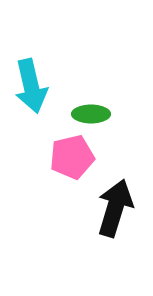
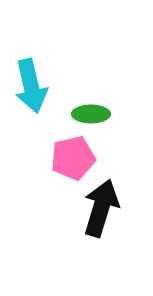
pink pentagon: moved 1 px right, 1 px down
black arrow: moved 14 px left
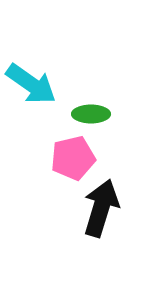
cyan arrow: moved 2 px up; rotated 42 degrees counterclockwise
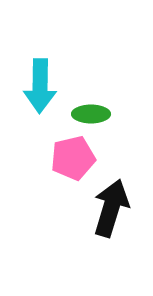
cyan arrow: moved 9 px right, 2 px down; rotated 56 degrees clockwise
black arrow: moved 10 px right
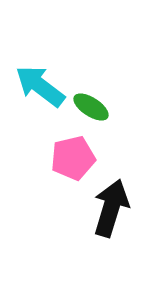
cyan arrow: rotated 126 degrees clockwise
green ellipse: moved 7 px up; rotated 33 degrees clockwise
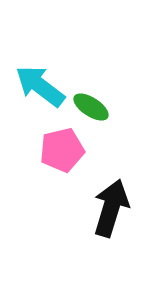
pink pentagon: moved 11 px left, 8 px up
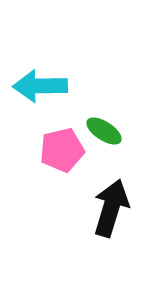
cyan arrow: rotated 38 degrees counterclockwise
green ellipse: moved 13 px right, 24 px down
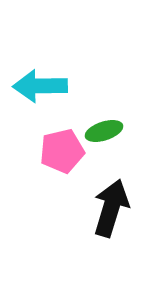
green ellipse: rotated 51 degrees counterclockwise
pink pentagon: moved 1 px down
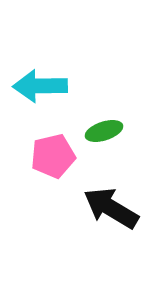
pink pentagon: moved 9 px left, 5 px down
black arrow: rotated 76 degrees counterclockwise
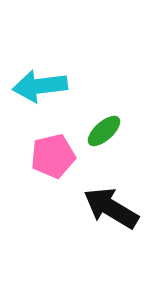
cyan arrow: rotated 6 degrees counterclockwise
green ellipse: rotated 24 degrees counterclockwise
